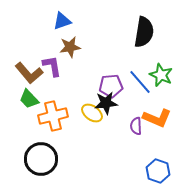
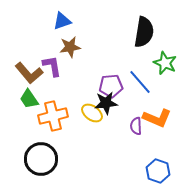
green star: moved 4 px right, 12 px up
green trapezoid: rotated 10 degrees clockwise
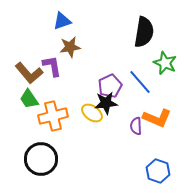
purple pentagon: moved 1 px left; rotated 20 degrees counterclockwise
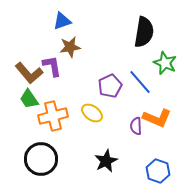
black star: moved 58 px down; rotated 20 degrees counterclockwise
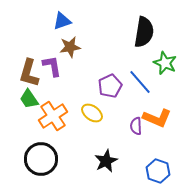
brown L-shape: rotated 56 degrees clockwise
orange cross: rotated 20 degrees counterclockwise
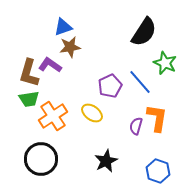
blue triangle: moved 1 px right, 6 px down
black semicircle: rotated 24 degrees clockwise
purple L-shape: moved 2 px left, 1 px up; rotated 45 degrees counterclockwise
green trapezoid: rotated 65 degrees counterclockwise
orange L-shape: rotated 104 degrees counterclockwise
purple semicircle: rotated 18 degrees clockwise
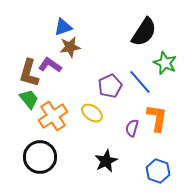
green trapezoid: rotated 120 degrees counterclockwise
purple semicircle: moved 4 px left, 2 px down
black circle: moved 1 px left, 2 px up
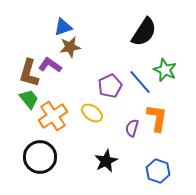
green star: moved 7 px down
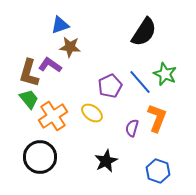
blue triangle: moved 3 px left, 2 px up
brown star: rotated 15 degrees clockwise
green star: moved 4 px down
orange L-shape: rotated 12 degrees clockwise
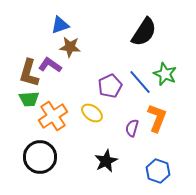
green trapezoid: rotated 125 degrees clockwise
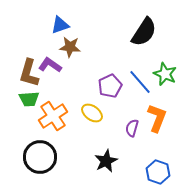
blue hexagon: moved 1 px down
